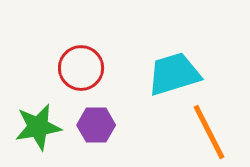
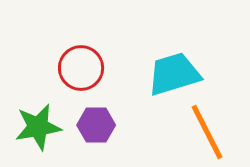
orange line: moved 2 px left
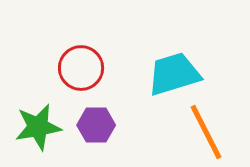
orange line: moved 1 px left
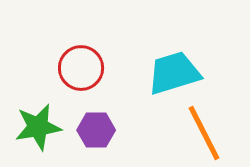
cyan trapezoid: moved 1 px up
purple hexagon: moved 5 px down
orange line: moved 2 px left, 1 px down
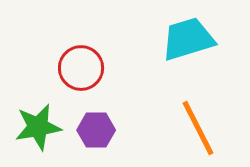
cyan trapezoid: moved 14 px right, 34 px up
orange line: moved 6 px left, 5 px up
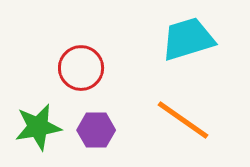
orange line: moved 15 px left, 8 px up; rotated 28 degrees counterclockwise
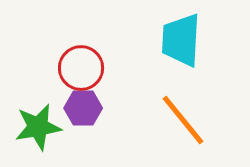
cyan trapezoid: moved 7 px left, 1 px down; rotated 70 degrees counterclockwise
orange line: rotated 16 degrees clockwise
purple hexagon: moved 13 px left, 22 px up
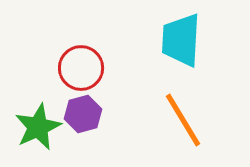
purple hexagon: moved 6 px down; rotated 15 degrees counterclockwise
orange line: rotated 8 degrees clockwise
green star: rotated 15 degrees counterclockwise
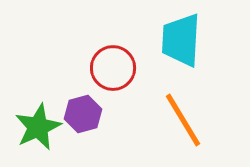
red circle: moved 32 px right
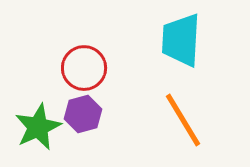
red circle: moved 29 px left
